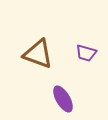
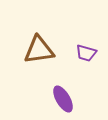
brown triangle: moved 1 px right, 4 px up; rotated 28 degrees counterclockwise
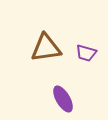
brown triangle: moved 7 px right, 2 px up
